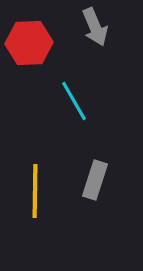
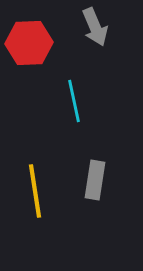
cyan line: rotated 18 degrees clockwise
gray rectangle: rotated 9 degrees counterclockwise
yellow line: rotated 10 degrees counterclockwise
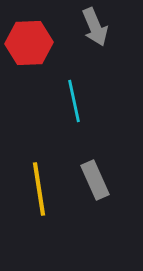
gray rectangle: rotated 33 degrees counterclockwise
yellow line: moved 4 px right, 2 px up
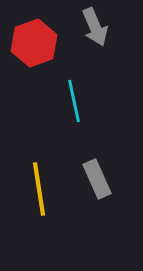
red hexagon: moved 5 px right; rotated 18 degrees counterclockwise
gray rectangle: moved 2 px right, 1 px up
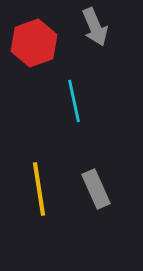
gray rectangle: moved 1 px left, 10 px down
